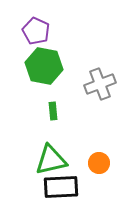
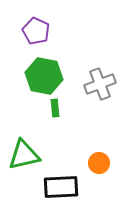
green hexagon: moved 10 px down
green rectangle: moved 2 px right, 3 px up
green triangle: moved 27 px left, 5 px up
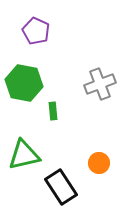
green hexagon: moved 20 px left, 7 px down
green rectangle: moved 2 px left, 3 px down
black rectangle: rotated 60 degrees clockwise
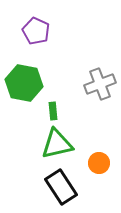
green triangle: moved 33 px right, 11 px up
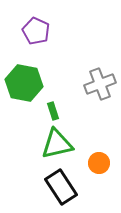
green rectangle: rotated 12 degrees counterclockwise
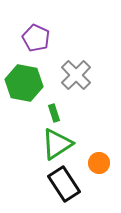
purple pentagon: moved 7 px down
gray cross: moved 24 px left, 9 px up; rotated 24 degrees counterclockwise
green rectangle: moved 1 px right, 2 px down
green triangle: rotated 20 degrees counterclockwise
black rectangle: moved 3 px right, 3 px up
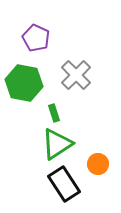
orange circle: moved 1 px left, 1 px down
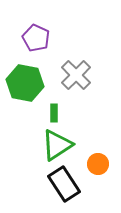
green hexagon: moved 1 px right
green rectangle: rotated 18 degrees clockwise
green triangle: moved 1 px down
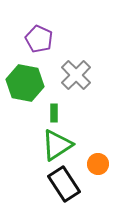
purple pentagon: moved 3 px right, 1 px down
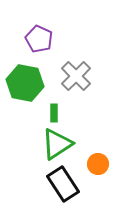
gray cross: moved 1 px down
green triangle: moved 1 px up
black rectangle: moved 1 px left
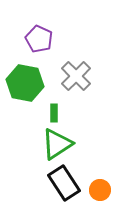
orange circle: moved 2 px right, 26 px down
black rectangle: moved 1 px right, 1 px up
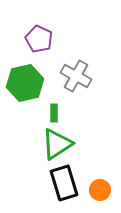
gray cross: rotated 16 degrees counterclockwise
green hexagon: rotated 24 degrees counterclockwise
black rectangle: rotated 16 degrees clockwise
